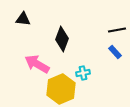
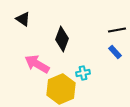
black triangle: rotated 28 degrees clockwise
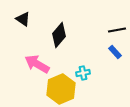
black diamond: moved 3 px left, 4 px up; rotated 20 degrees clockwise
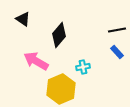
blue rectangle: moved 2 px right
pink arrow: moved 1 px left, 3 px up
cyan cross: moved 6 px up
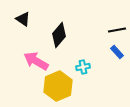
yellow hexagon: moved 3 px left, 3 px up
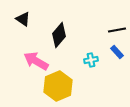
cyan cross: moved 8 px right, 7 px up
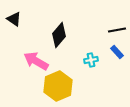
black triangle: moved 9 px left
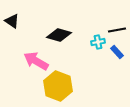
black triangle: moved 2 px left, 2 px down
black diamond: rotated 65 degrees clockwise
cyan cross: moved 7 px right, 18 px up
yellow hexagon: rotated 16 degrees counterclockwise
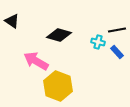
cyan cross: rotated 24 degrees clockwise
